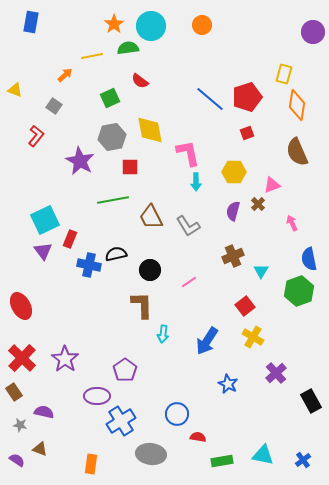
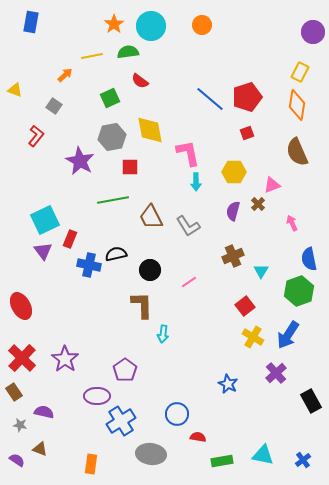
green semicircle at (128, 48): moved 4 px down
yellow rectangle at (284, 74): moved 16 px right, 2 px up; rotated 12 degrees clockwise
blue arrow at (207, 341): moved 81 px right, 6 px up
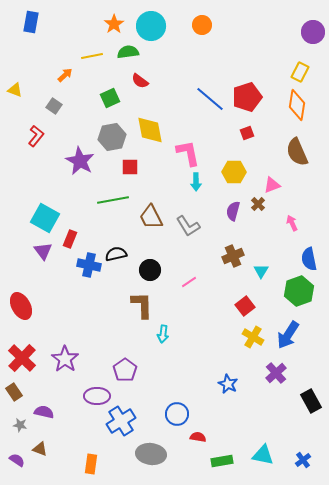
cyan square at (45, 220): moved 2 px up; rotated 36 degrees counterclockwise
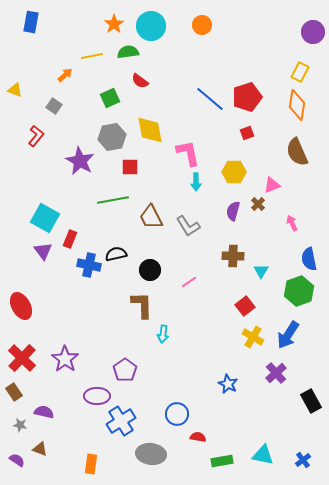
brown cross at (233, 256): rotated 25 degrees clockwise
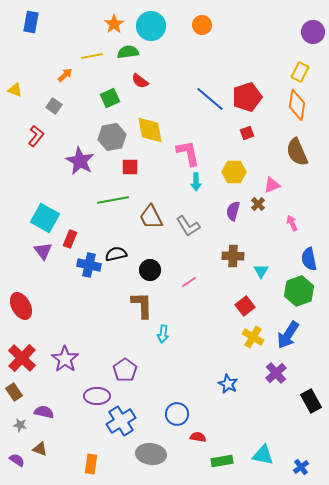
blue cross at (303, 460): moved 2 px left, 7 px down
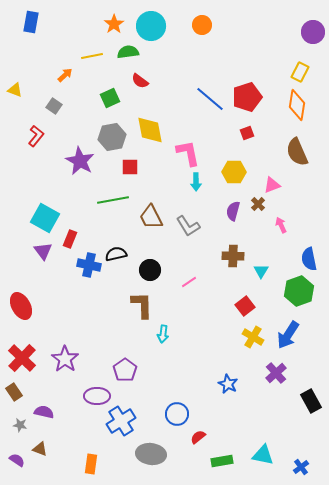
pink arrow at (292, 223): moved 11 px left, 2 px down
red semicircle at (198, 437): rotated 49 degrees counterclockwise
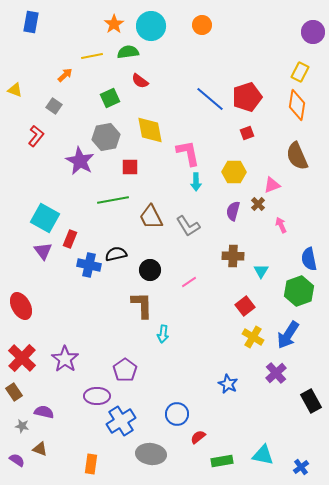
gray hexagon at (112, 137): moved 6 px left
brown semicircle at (297, 152): moved 4 px down
gray star at (20, 425): moved 2 px right, 1 px down
